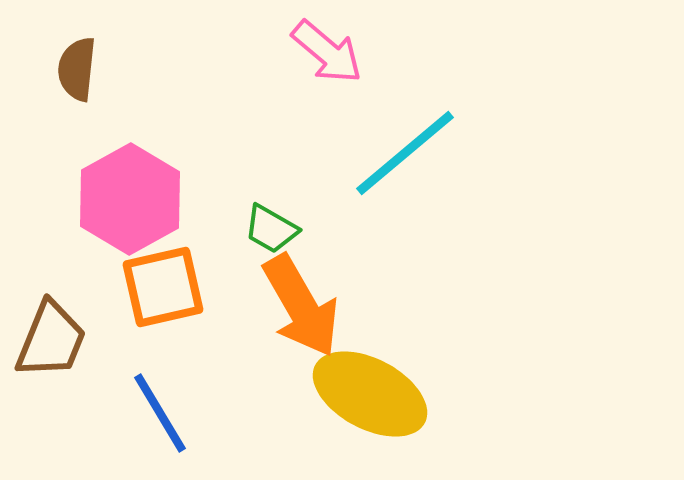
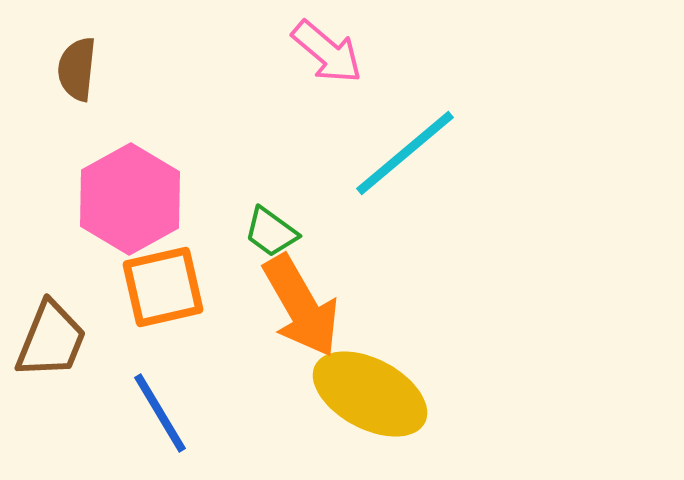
green trapezoid: moved 3 px down; rotated 6 degrees clockwise
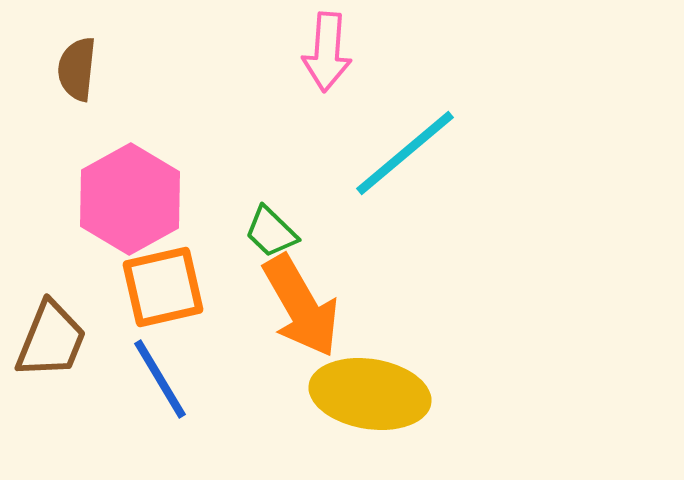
pink arrow: rotated 54 degrees clockwise
green trapezoid: rotated 8 degrees clockwise
yellow ellipse: rotated 19 degrees counterclockwise
blue line: moved 34 px up
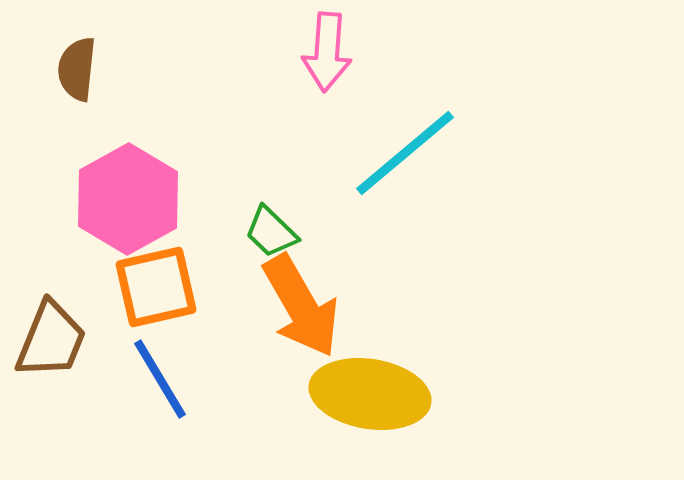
pink hexagon: moved 2 px left
orange square: moved 7 px left
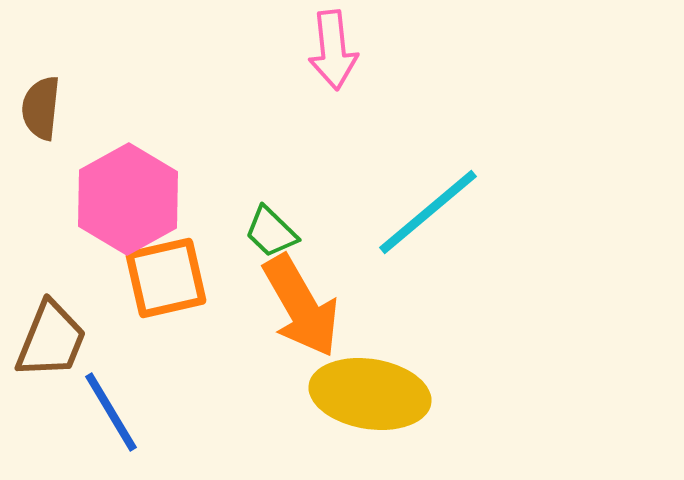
pink arrow: moved 6 px right, 2 px up; rotated 10 degrees counterclockwise
brown semicircle: moved 36 px left, 39 px down
cyan line: moved 23 px right, 59 px down
orange square: moved 10 px right, 9 px up
blue line: moved 49 px left, 33 px down
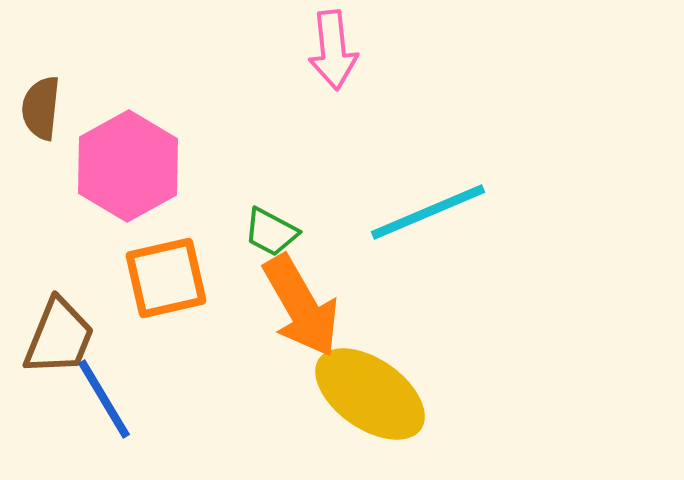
pink hexagon: moved 33 px up
cyan line: rotated 17 degrees clockwise
green trapezoid: rotated 16 degrees counterclockwise
brown trapezoid: moved 8 px right, 3 px up
yellow ellipse: rotated 26 degrees clockwise
blue line: moved 7 px left, 13 px up
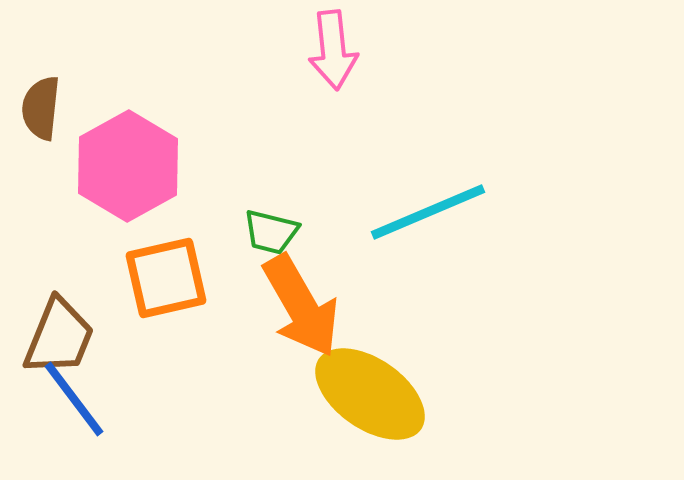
green trapezoid: rotated 14 degrees counterclockwise
blue line: moved 30 px left; rotated 6 degrees counterclockwise
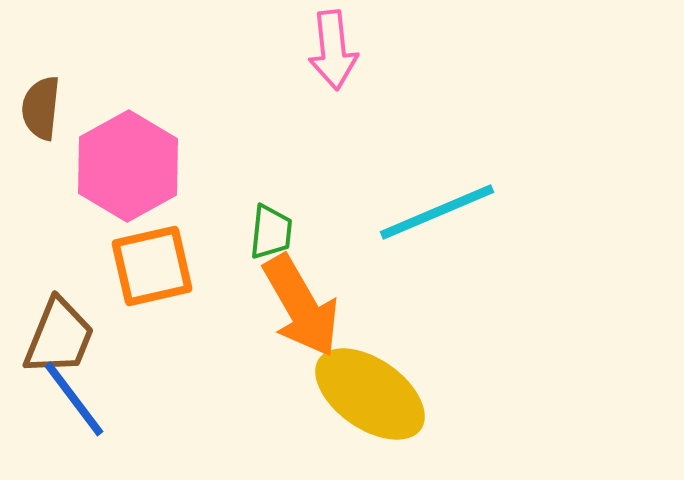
cyan line: moved 9 px right
green trapezoid: rotated 98 degrees counterclockwise
orange square: moved 14 px left, 12 px up
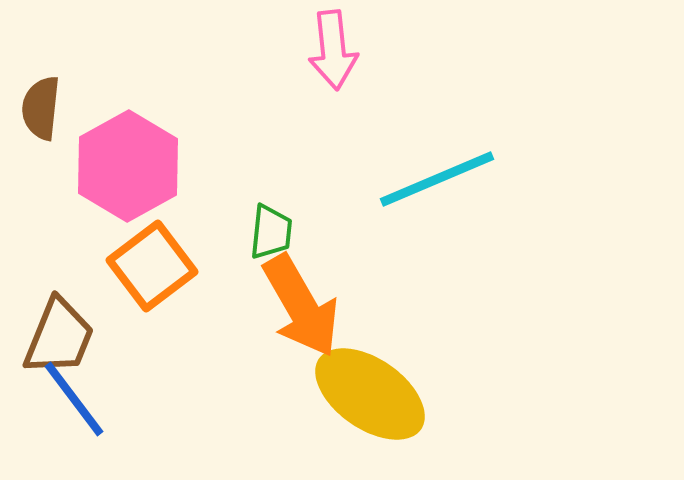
cyan line: moved 33 px up
orange square: rotated 24 degrees counterclockwise
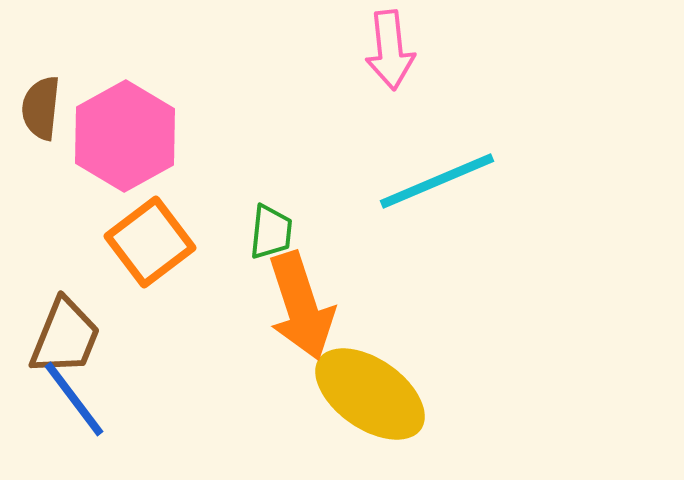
pink arrow: moved 57 px right
pink hexagon: moved 3 px left, 30 px up
cyan line: moved 2 px down
orange square: moved 2 px left, 24 px up
orange arrow: rotated 12 degrees clockwise
brown trapezoid: moved 6 px right
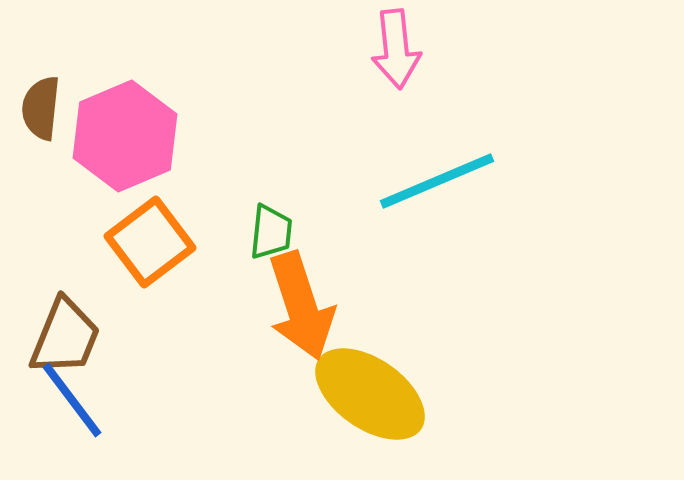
pink arrow: moved 6 px right, 1 px up
pink hexagon: rotated 6 degrees clockwise
blue line: moved 2 px left, 1 px down
